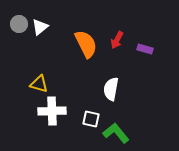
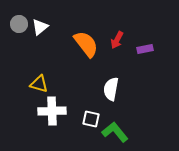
orange semicircle: rotated 12 degrees counterclockwise
purple rectangle: rotated 28 degrees counterclockwise
green L-shape: moved 1 px left, 1 px up
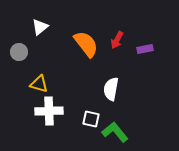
gray circle: moved 28 px down
white cross: moved 3 px left
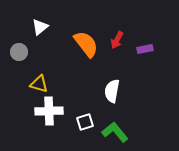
white semicircle: moved 1 px right, 2 px down
white square: moved 6 px left, 3 px down; rotated 30 degrees counterclockwise
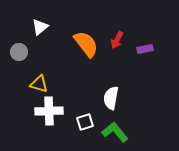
white semicircle: moved 1 px left, 7 px down
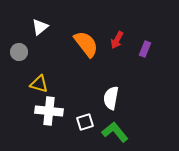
purple rectangle: rotated 56 degrees counterclockwise
white cross: rotated 8 degrees clockwise
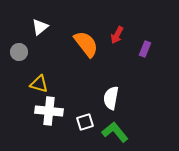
red arrow: moved 5 px up
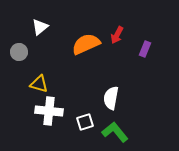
orange semicircle: rotated 76 degrees counterclockwise
